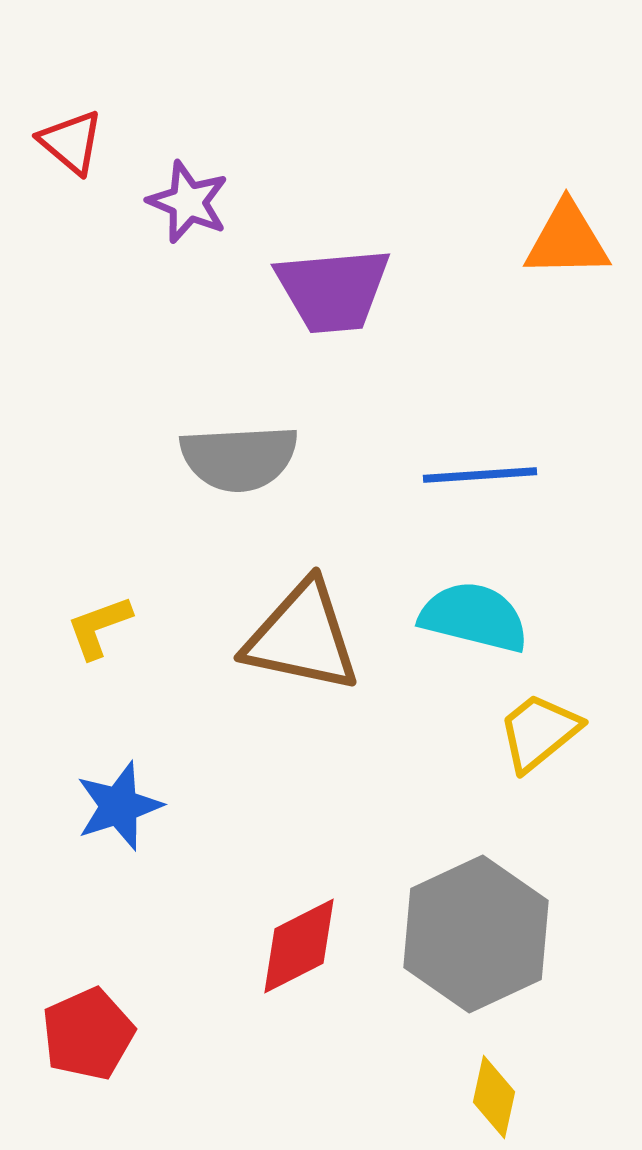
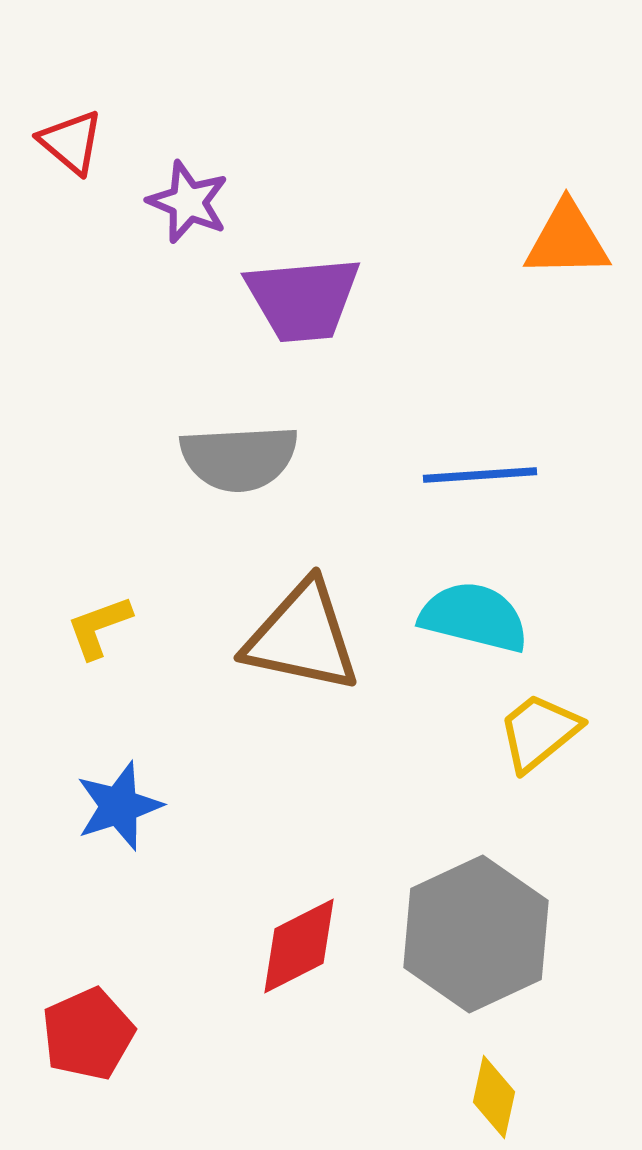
purple trapezoid: moved 30 px left, 9 px down
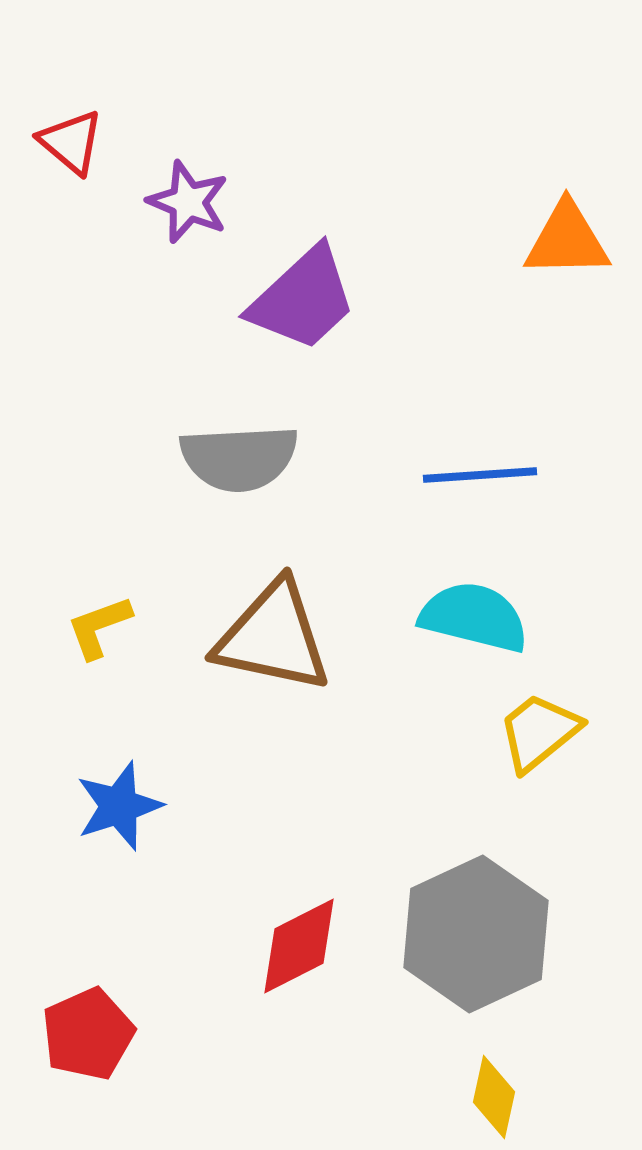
purple trapezoid: rotated 38 degrees counterclockwise
brown triangle: moved 29 px left
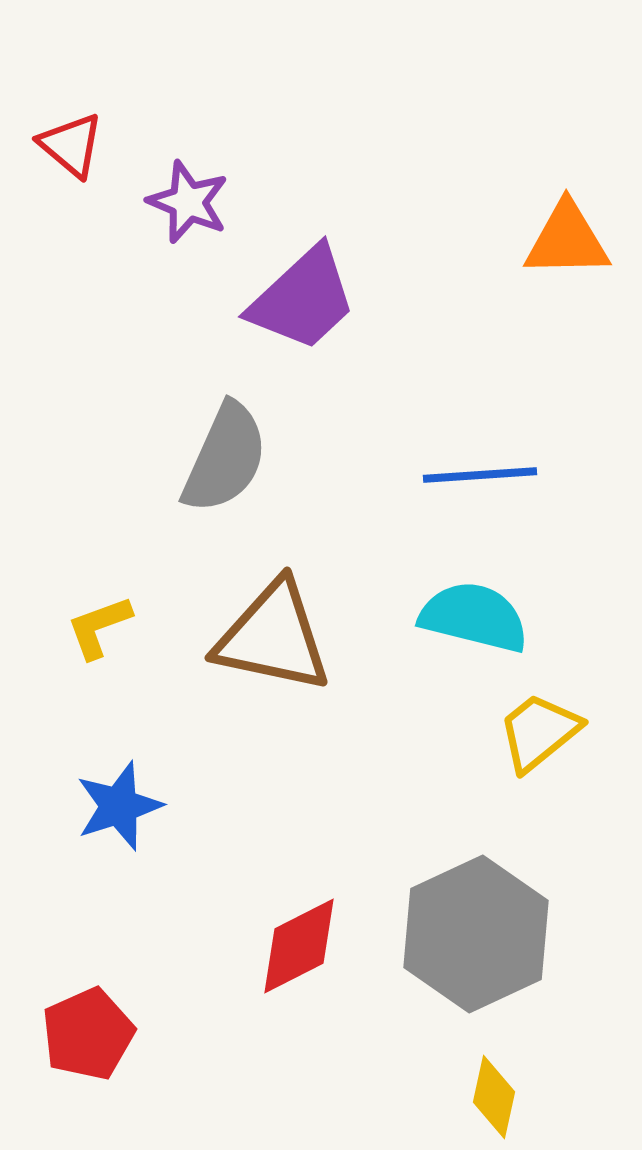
red triangle: moved 3 px down
gray semicircle: moved 14 px left; rotated 63 degrees counterclockwise
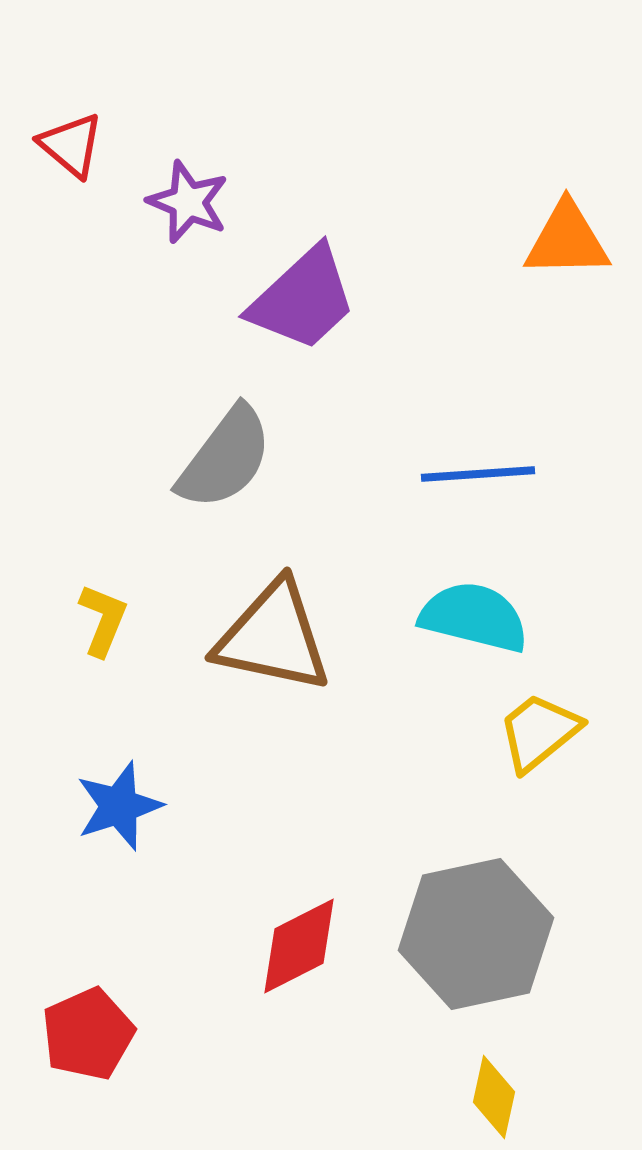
gray semicircle: rotated 13 degrees clockwise
blue line: moved 2 px left, 1 px up
yellow L-shape: moved 4 px right, 7 px up; rotated 132 degrees clockwise
gray hexagon: rotated 13 degrees clockwise
